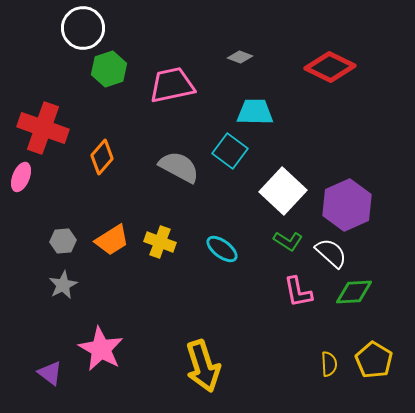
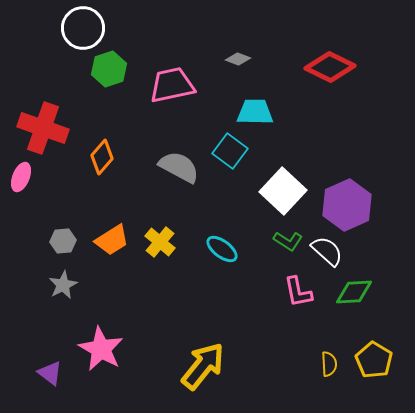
gray diamond: moved 2 px left, 2 px down
yellow cross: rotated 20 degrees clockwise
white semicircle: moved 4 px left, 2 px up
yellow arrow: rotated 123 degrees counterclockwise
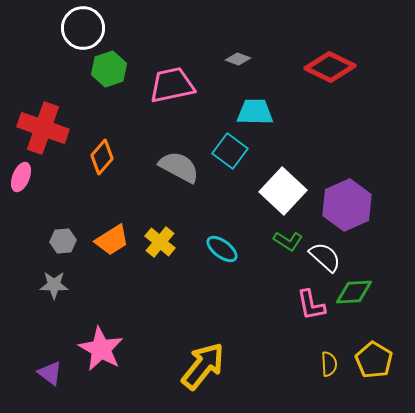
white semicircle: moved 2 px left, 6 px down
gray star: moved 9 px left; rotated 28 degrees clockwise
pink L-shape: moved 13 px right, 13 px down
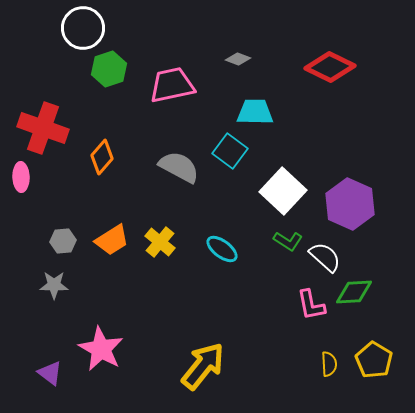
pink ellipse: rotated 24 degrees counterclockwise
purple hexagon: moved 3 px right, 1 px up; rotated 12 degrees counterclockwise
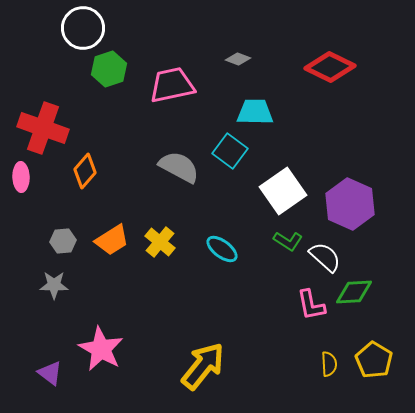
orange diamond: moved 17 px left, 14 px down
white square: rotated 12 degrees clockwise
